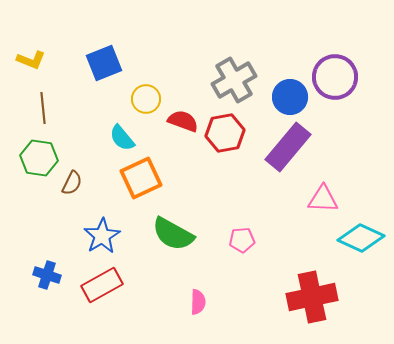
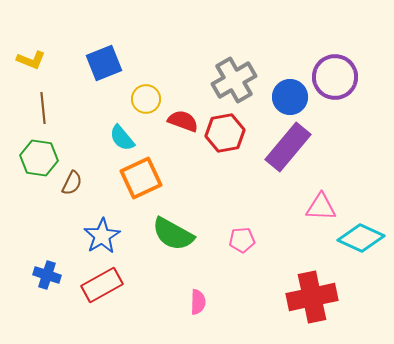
pink triangle: moved 2 px left, 8 px down
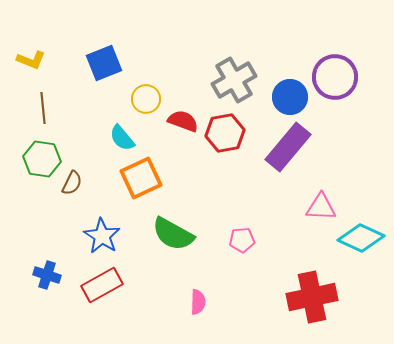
green hexagon: moved 3 px right, 1 px down
blue star: rotated 9 degrees counterclockwise
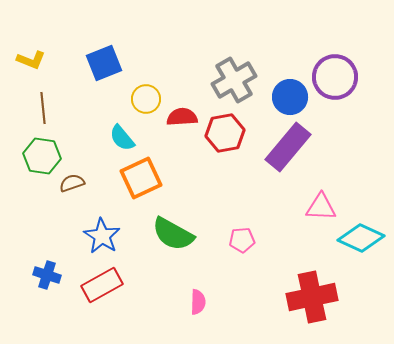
red semicircle: moved 1 px left, 4 px up; rotated 24 degrees counterclockwise
green hexagon: moved 3 px up
brown semicircle: rotated 135 degrees counterclockwise
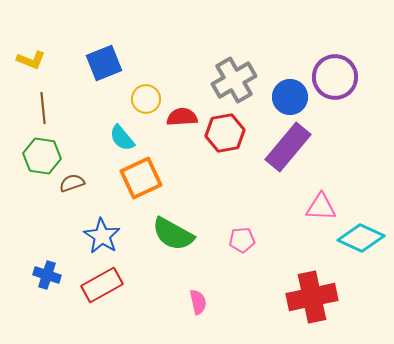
pink semicircle: rotated 15 degrees counterclockwise
